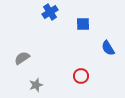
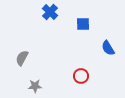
blue cross: rotated 14 degrees counterclockwise
gray semicircle: rotated 28 degrees counterclockwise
gray star: moved 1 px left, 1 px down; rotated 16 degrees clockwise
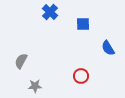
gray semicircle: moved 1 px left, 3 px down
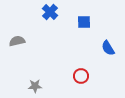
blue square: moved 1 px right, 2 px up
gray semicircle: moved 4 px left, 20 px up; rotated 49 degrees clockwise
